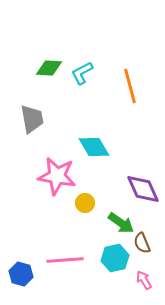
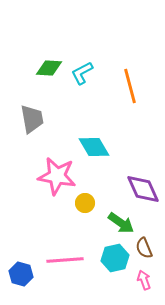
brown semicircle: moved 2 px right, 5 px down
pink arrow: rotated 12 degrees clockwise
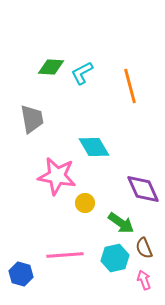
green diamond: moved 2 px right, 1 px up
pink line: moved 5 px up
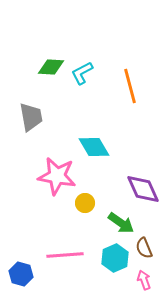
gray trapezoid: moved 1 px left, 2 px up
cyan hexagon: rotated 12 degrees counterclockwise
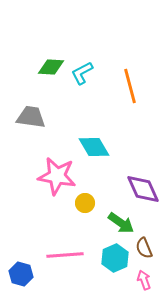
gray trapezoid: rotated 72 degrees counterclockwise
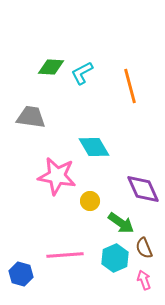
yellow circle: moved 5 px right, 2 px up
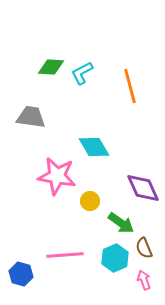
purple diamond: moved 1 px up
